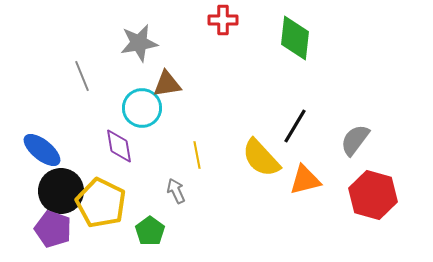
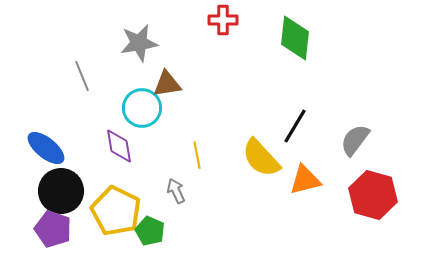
blue ellipse: moved 4 px right, 2 px up
yellow pentagon: moved 15 px right, 8 px down
green pentagon: rotated 12 degrees counterclockwise
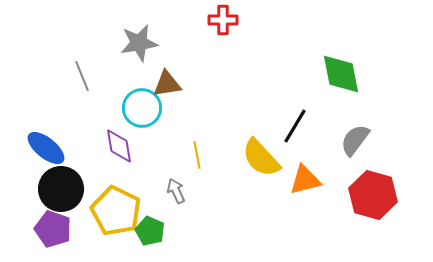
green diamond: moved 46 px right, 36 px down; rotated 18 degrees counterclockwise
black circle: moved 2 px up
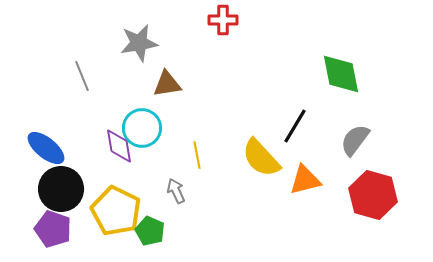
cyan circle: moved 20 px down
